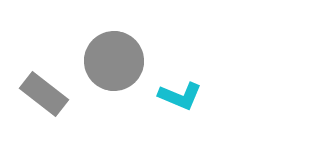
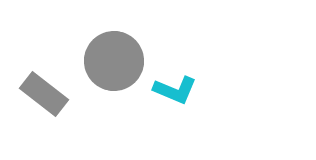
cyan L-shape: moved 5 px left, 6 px up
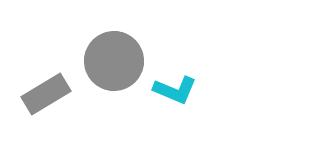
gray rectangle: moved 2 px right; rotated 69 degrees counterclockwise
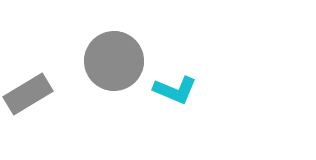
gray rectangle: moved 18 px left
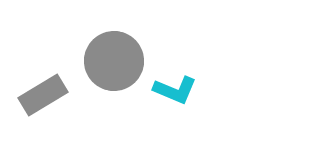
gray rectangle: moved 15 px right, 1 px down
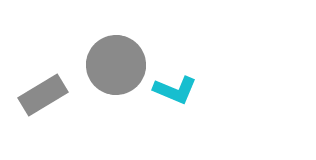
gray circle: moved 2 px right, 4 px down
